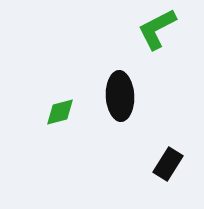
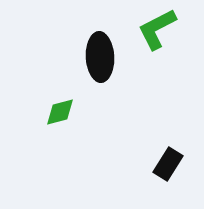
black ellipse: moved 20 px left, 39 px up
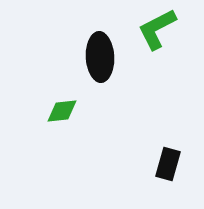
green diamond: moved 2 px right, 1 px up; rotated 8 degrees clockwise
black rectangle: rotated 16 degrees counterclockwise
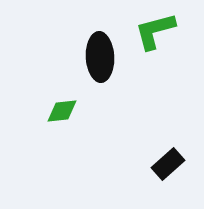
green L-shape: moved 2 px left, 2 px down; rotated 12 degrees clockwise
black rectangle: rotated 32 degrees clockwise
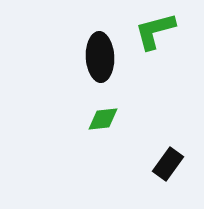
green diamond: moved 41 px right, 8 px down
black rectangle: rotated 12 degrees counterclockwise
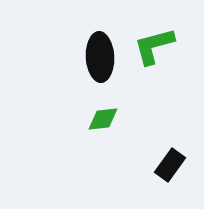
green L-shape: moved 1 px left, 15 px down
black rectangle: moved 2 px right, 1 px down
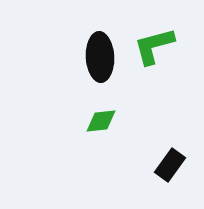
green diamond: moved 2 px left, 2 px down
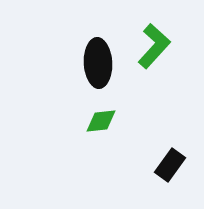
green L-shape: rotated 147 degrees clockwise
black ellipse: moved 2 px left, 6 px down
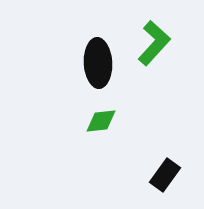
green L-shape: moved 3 px up
black rectangle: moved 5 px left, 10 px down
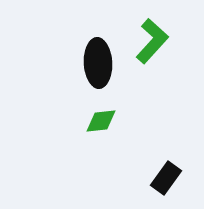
green L-shape: moved 2 px left, 2 px up
black rectangle: moved 1 px right, 3 px down
